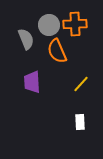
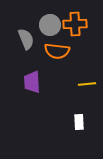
gray circle: moved 1 px right
orange semicircle: rotated 60 degrees counterclockwise
yellow line: moved 6 px right; rotated 42 degrees clockwise
white rectangle: moved 1 px left
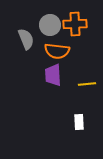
purple trapezoid: moved 21 px right, 7 px up
